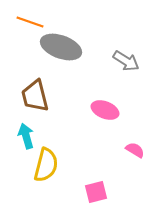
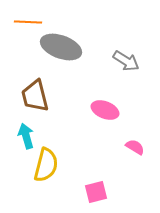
orange line: moved 2 px left; rotated 16 degrees counterclockwise
pink semicircle: moved 3 px up
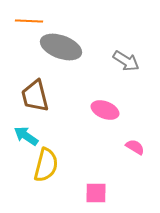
orange line: moved 1 px right, 1 px up
cyan arrow: rotated 40 degrees counterclockwise
pink square: moved 1 px down; rotated 15 degrees clockwise
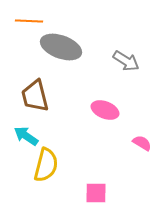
pink semicircle: moved 7 px right, 4 px up
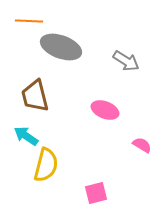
pink semicircle: moved 2 px down
pink square: rotated 15 degrees counterclockwise
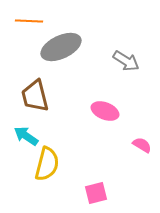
gray ellipse: rotated 45 degrees counterclockwise
pink ellipse: moved 1 px down
yellow semicircle: moved 1 px right, 1 px up
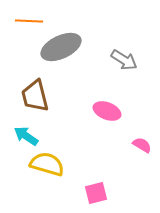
gray arrow: moved 2 px left, 1 px up
pink ellipse: moved 2 px right
yellow semicircle: rotated 88 degrees counterclockwise
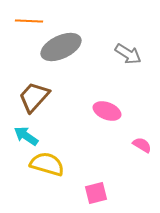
gray arrow: moved 4 px right, 6 px up
brown trapezoid: moved 1 px left, 1 px down; rotated 56 degrees clockwise
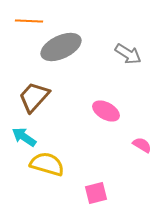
pink ellipse: moved 1 px left; rotated 8 degrees clockwise
cyan arrow: moved 2 px left, 1 px down
